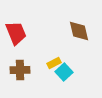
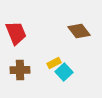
brown diamond: rotated 25 degrees counterclockwise
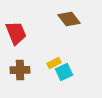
brown diamond: moved 10 px left, 12 px up
cyan square: rotated 18 degrees clockwise
